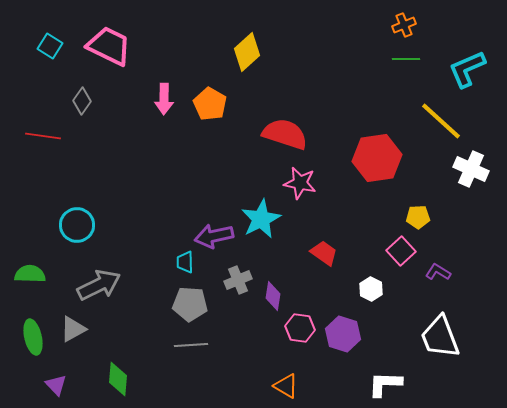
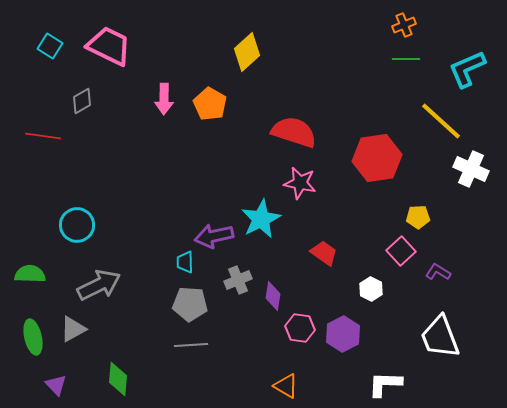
gray diamond: rotated 24 degrees clockwise
red semicircle: moved 9 px right, 2 px up
purple hexagon: rotated 16 degrees clockwise
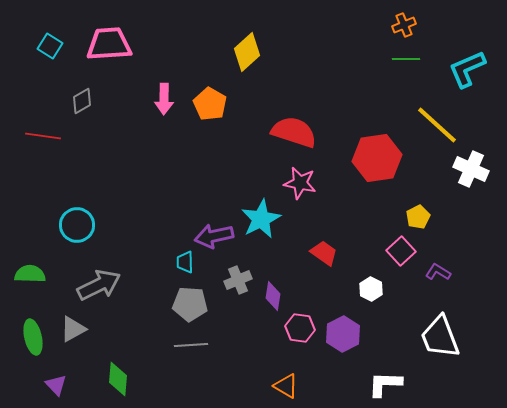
pink trapezoid: moved 2 px up; rotated 30 degrees counterclockwise
yellow line: moved 4 px left, 4 px down
yellow pentagon: rotated 25 degrees counterclockwise
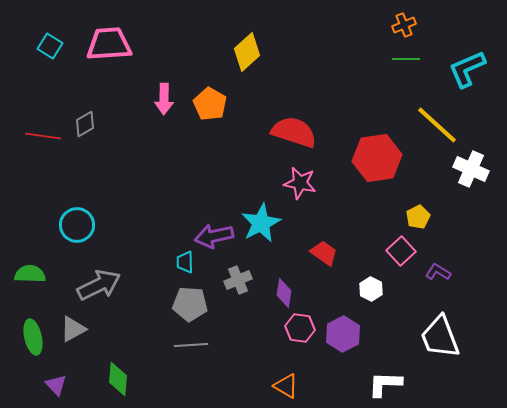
gray diamond: moved 3 px right, 23 px down
cyan star: moved 4 px down
purple diamond: moved 11 px right, 3 px up
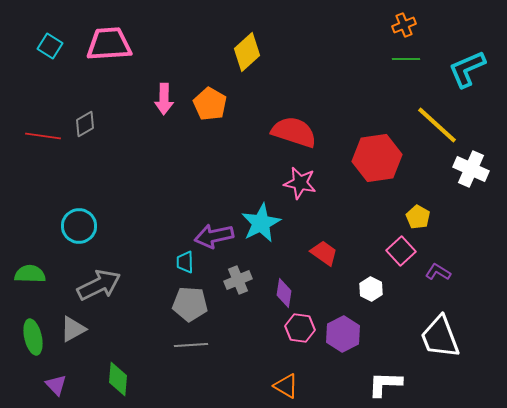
yellow pentagon: rotated 15 degrees counterclockwise
cyan circle: moved 2 px right, 1 px down
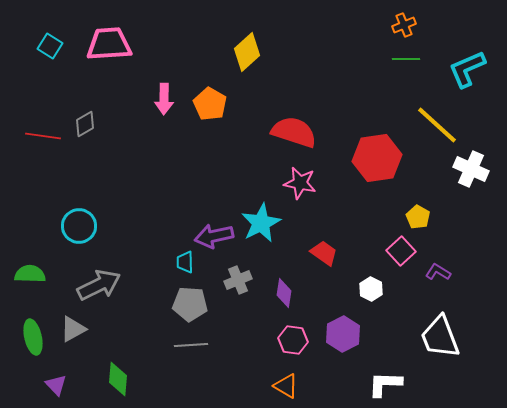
pink hexagon: moved 7 px left, 12 px down
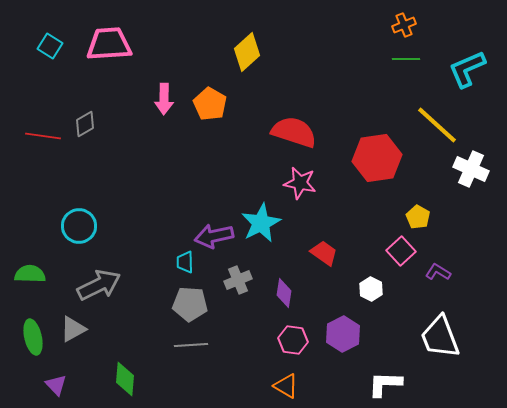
green diamond: moved 7 px right
